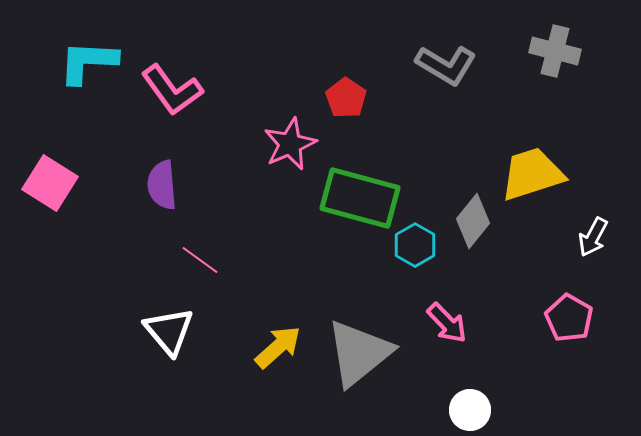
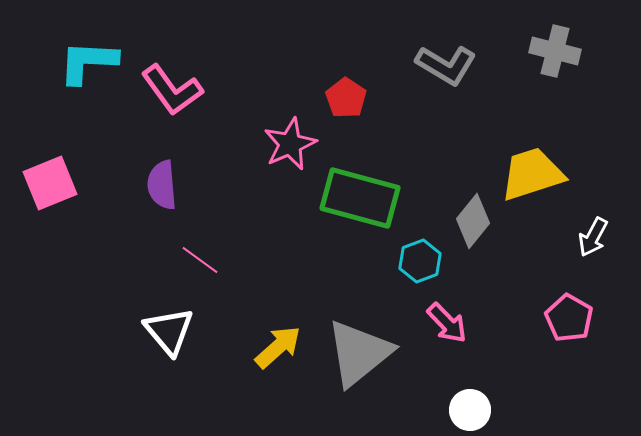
pink square: rotated 36 degrees clockwise
cyan hexagon: moved 5 px right, 16 px down; rotated 9 degrees clockwise
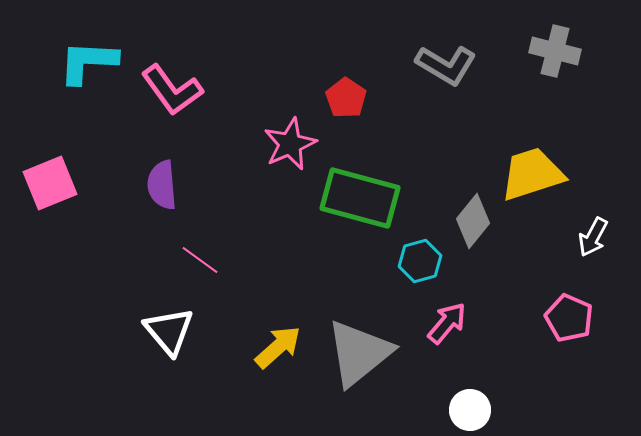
cyan hexagon: rotated 6 degrees clockwise
pink pentagon: rotated 6 degrees counterclockwise
pink arrow: rotated 96 degrees counterclockwise
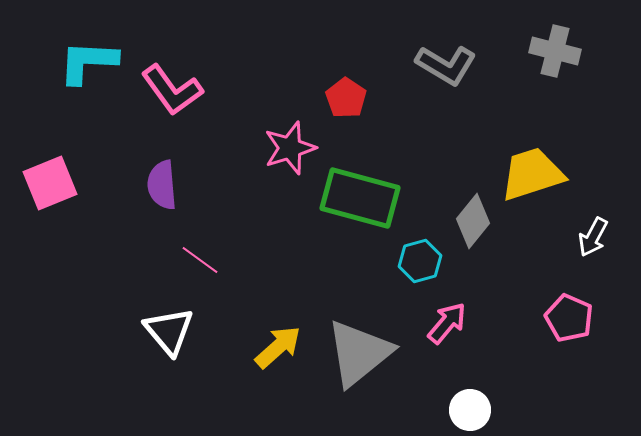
pink star: moved 4 px down; rotated 6 degrees clockwise
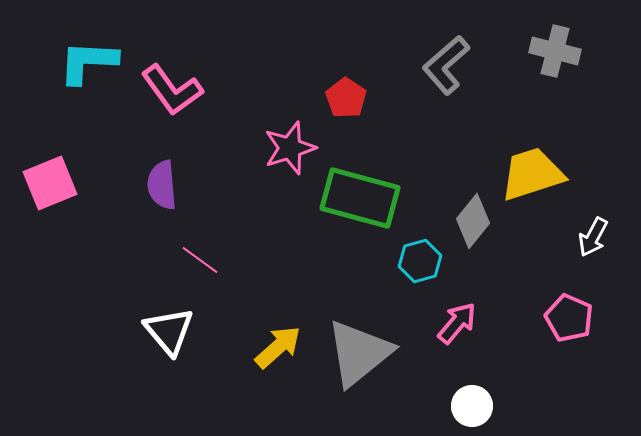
gray L-shape: rotated 108 degrees clockwise
pink arrow: moved 10 px right
white circle: moved 2 px right, 4 px up
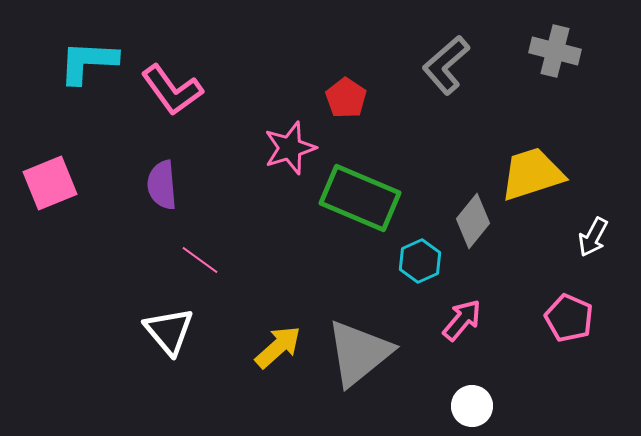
green rectangle: rotated 8 degrees clockwise
cyan hexagon: rotated 9 degrees counterclockwise
pink arrow: moved 5 px right, 3 px up
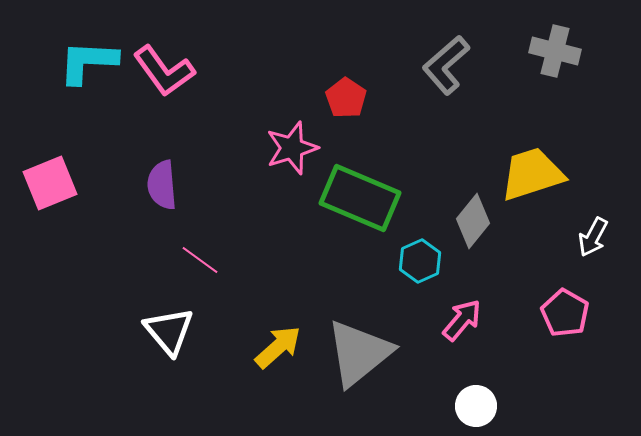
pink L-shape: moved 8 px left, 19 px up
pink star: moved 2 px right
pink pentagon: moved 4 px left, 5 px up; rotated 6 degrees clockwise
white circle: moved 4 px right
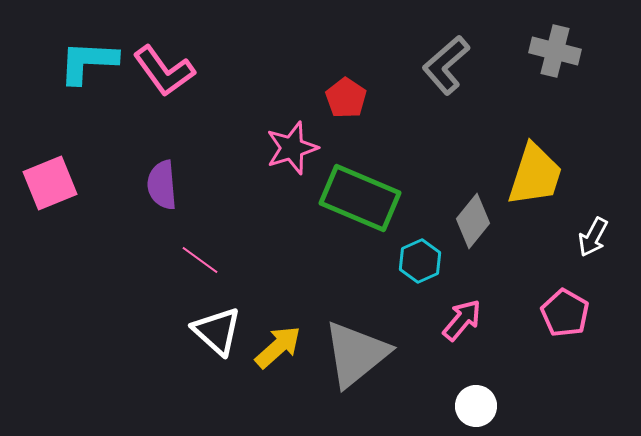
yellow trapezoid: moved 3 px right, 1 px down; rotated 126 degrees clockwise
white triangle: moved 48 px right; rotated 8 degrees counterclockwise
gray triangle: moved 3 px left, 1 px down
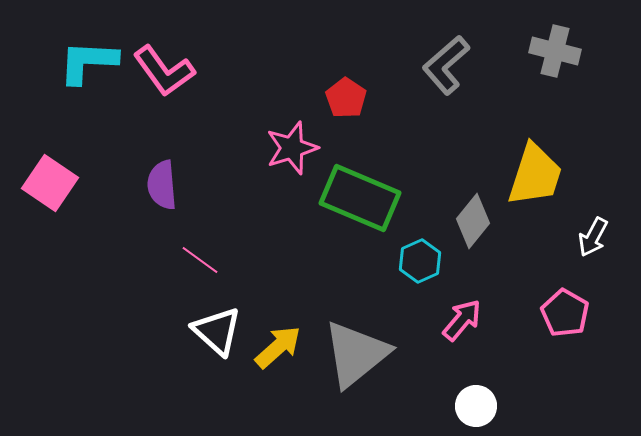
pink square: rotated 34 degrees counterclockwise
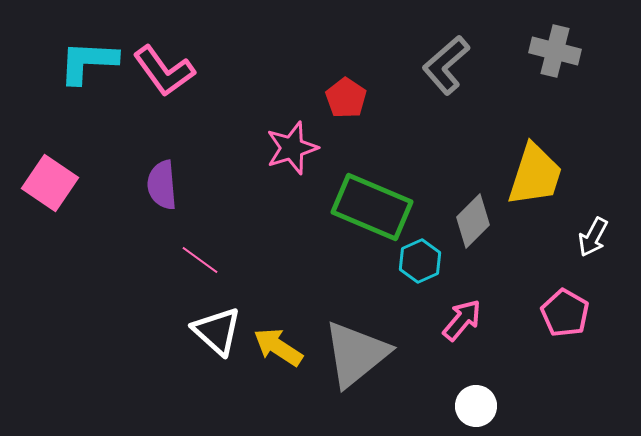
green rectangle: moved 12 px right, 9 px down
gray diamond: rotated 6 degrees clockwise
yellow arrow: rotated 105 degrees counterclockwise
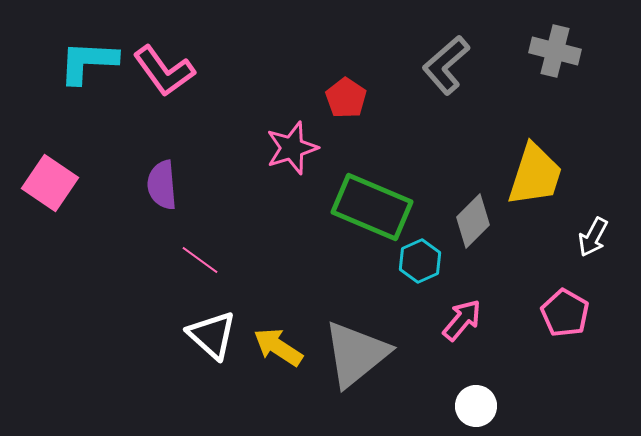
white triangle: moved 5 px left, 4 px down
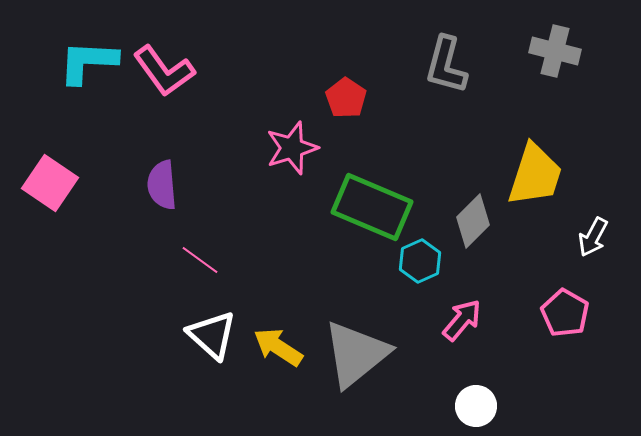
gray L-shape: rotated 34 degrees counterclockwise
